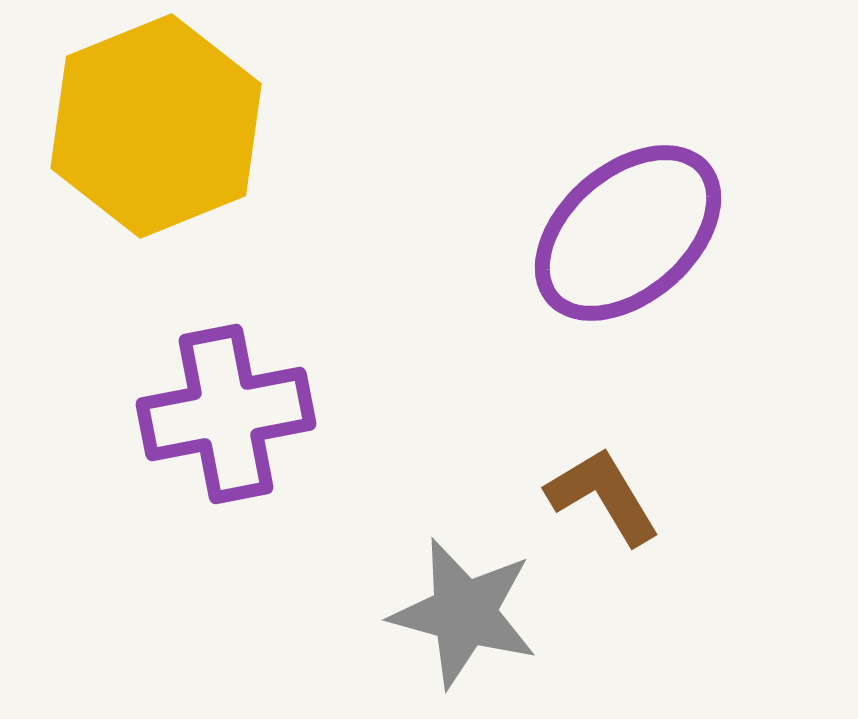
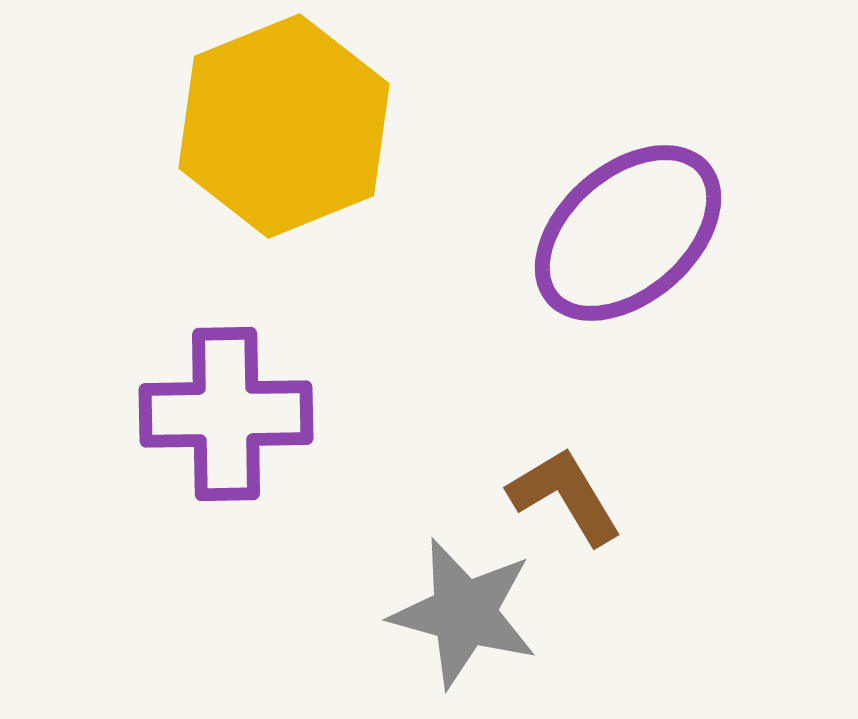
yellow hexagon: moved 128 px right
purple cross: rotated 10 degrees clockwise
brown L-shape: moved 38 px left
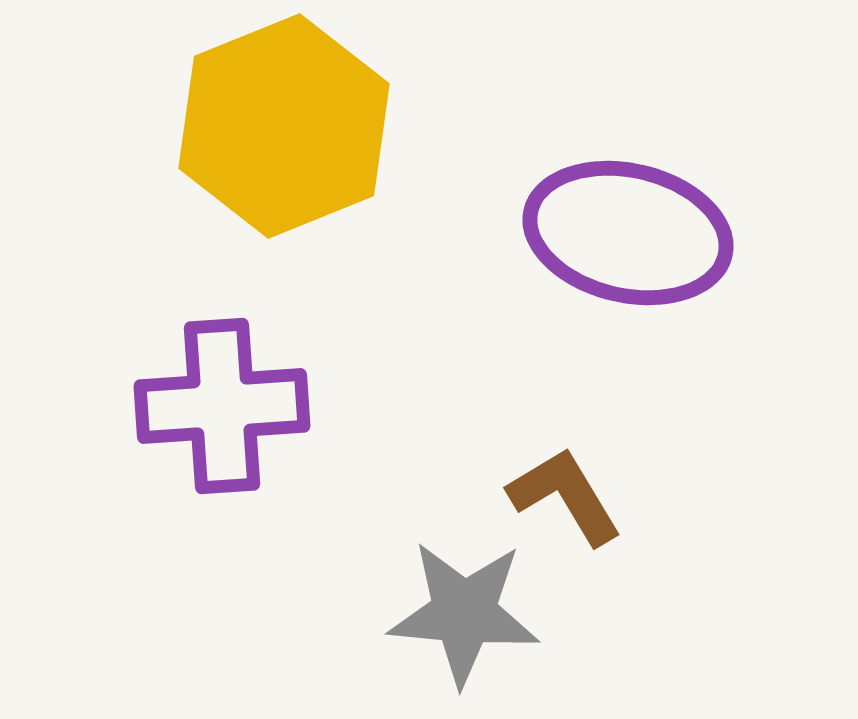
purple ellipse: rotated 54 degrees clockwise
purple cross: moved 4 px left, 8 px up; rotated 3 degrees counterclockwise
gray star: rotated 10 degrees counterclockwise
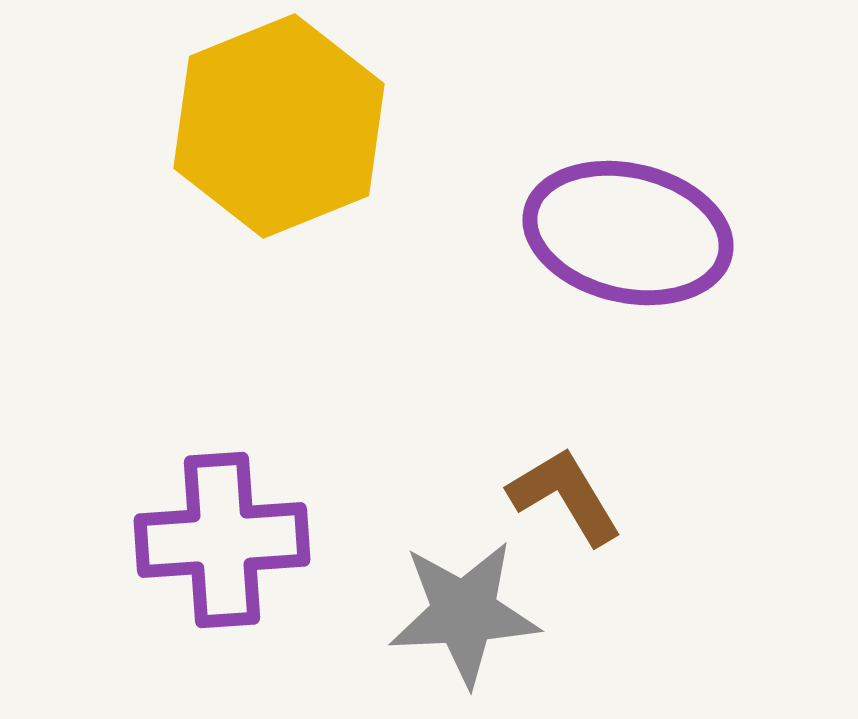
yellow hexagon: moved 5 px left
purple cross: moved 134 px down
gray star: rotated 8 degrees counterclockwise
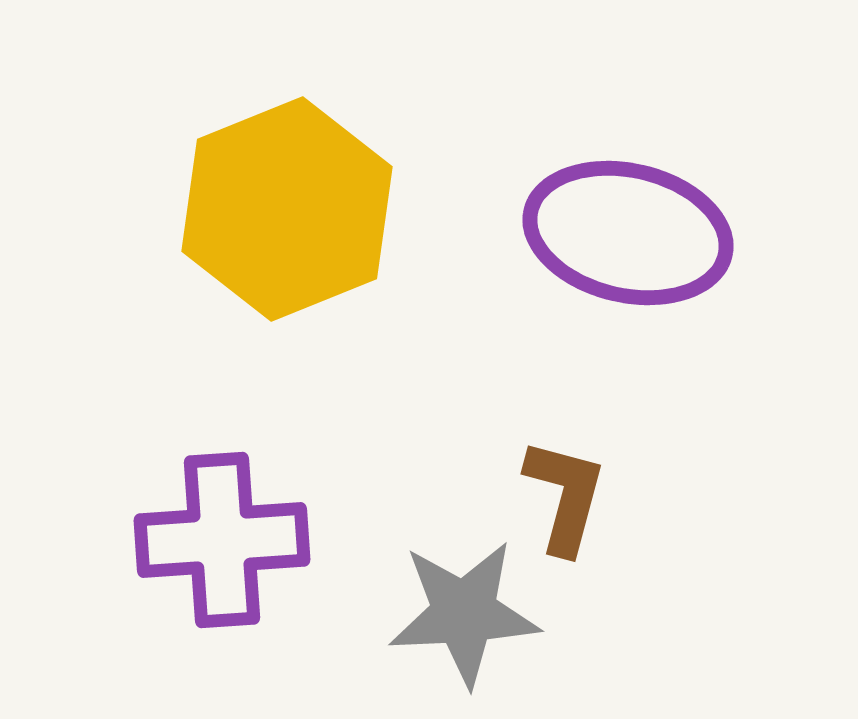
yellow hexagon: moved 8 px right, 83 px down
brown L-shape: rotated 46 degrees clockwise
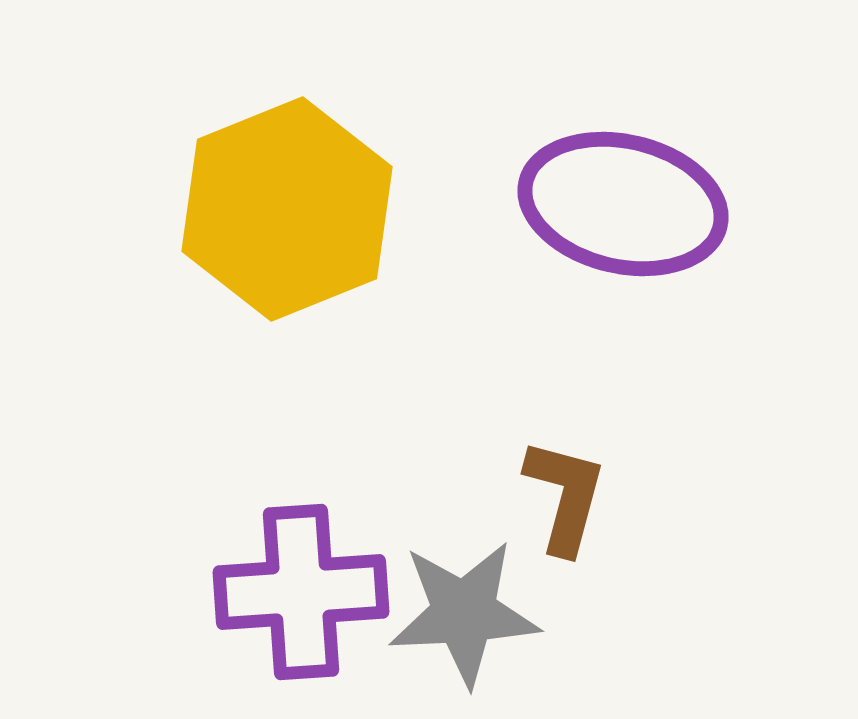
purple ellipse: moved 5 px left, 29 px up
purple cross: moved 79 px right, 52 px down
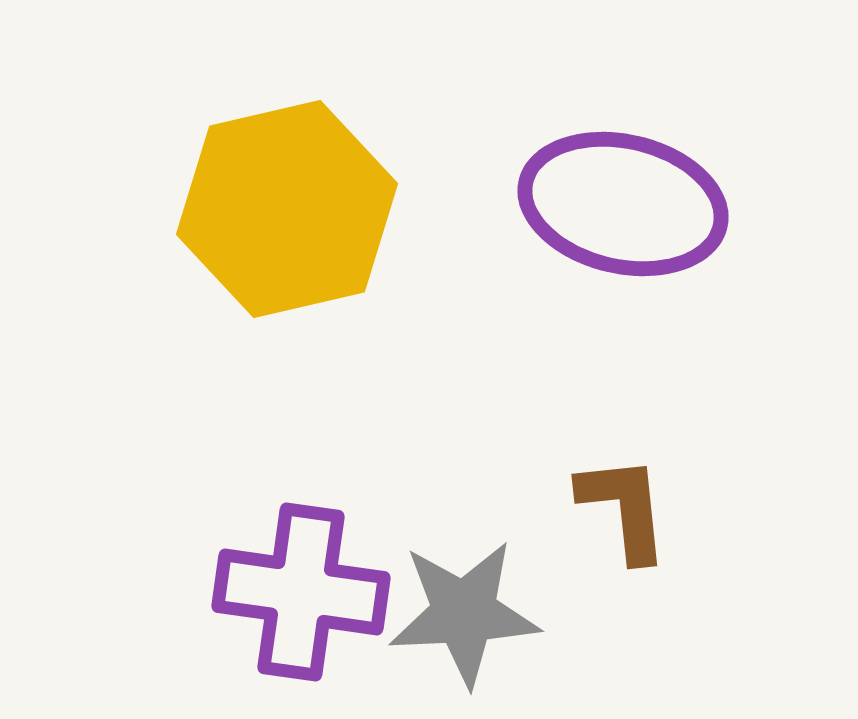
yellow hexagon: rotated 9 degrees clockwise
brown L-shape: moved 59 px right, 12 px down; rotated 21 degrees counterclockwise
purple cross: rotated 12 degrees clockwise
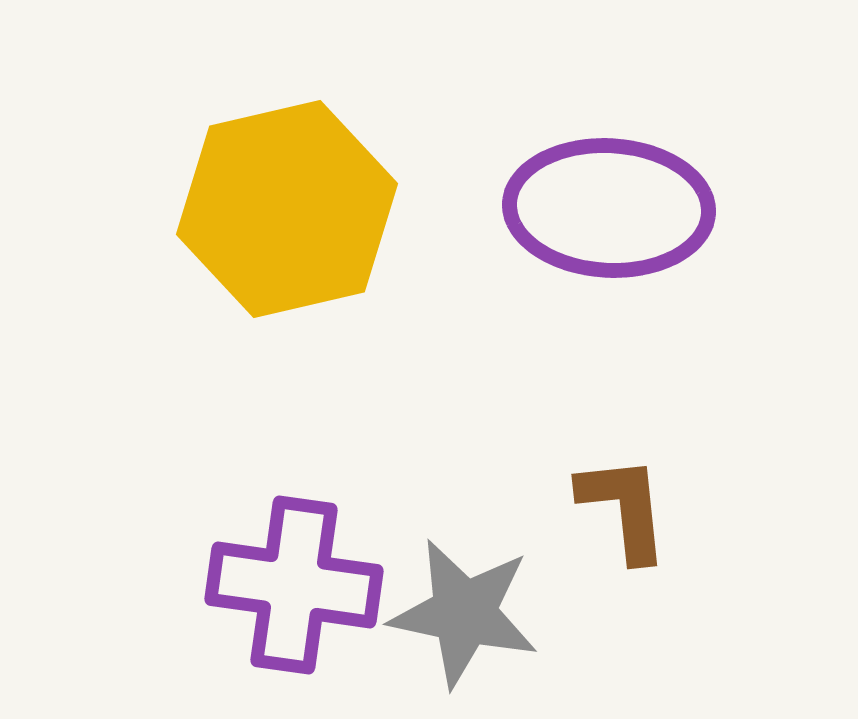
purple ellipse: moved 14 px left, 4 px down; rotated 10 degrees counterclockwise
purple cross: moved 7 px left, 7 px up
gray star: rotated 15 degrees clockwise
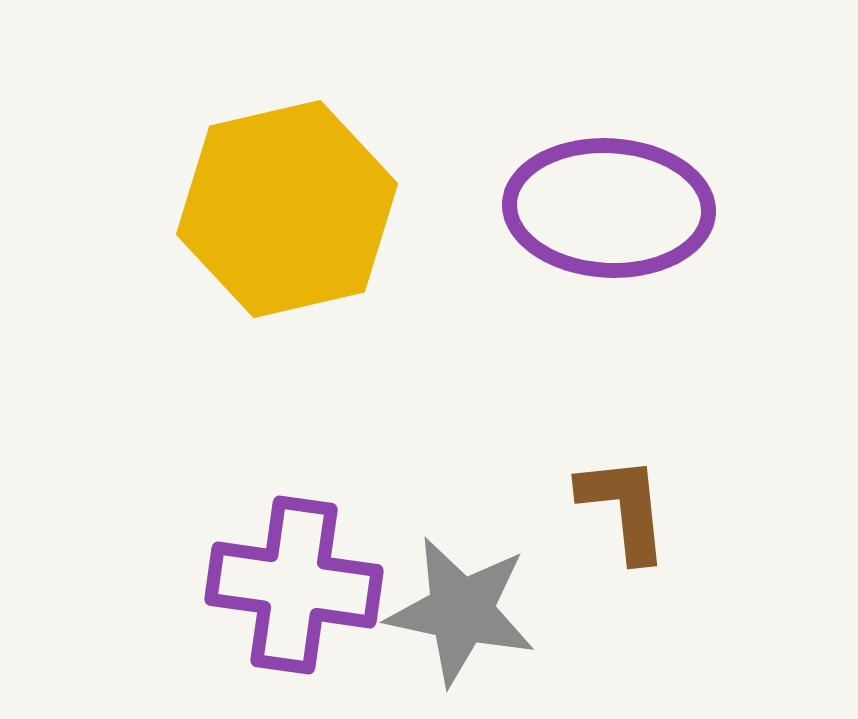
gray star: moved 3 px left, 2 px up
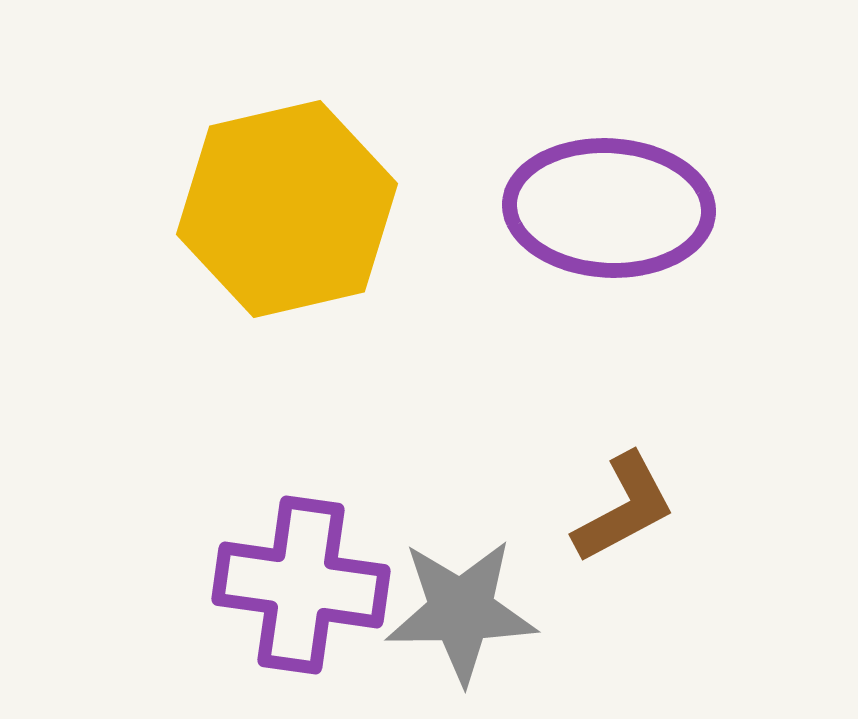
brown L-shape: rotated 68 degrees clockwise
purple cross: moved 7 px right
gray star: rotated 13 degrees counterclockwise
